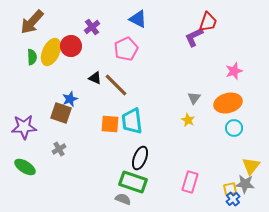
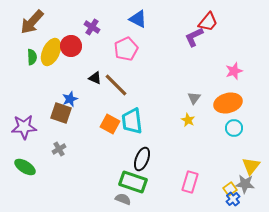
red trapezoid: rotated 20 degrees clockwise
purple cross: rotated 21 degrees counterclockwise
orange square: rotated 24 degrees clockwise
black ellipse: moved 2 px right, 1 px down
yellow square: rotated 24 degrees counterclockwise
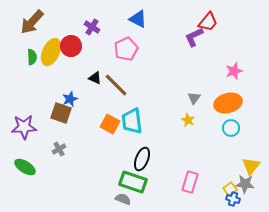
cyan circle: moved 3 px left
blue cross: rotated 32 degrees counterclockwise
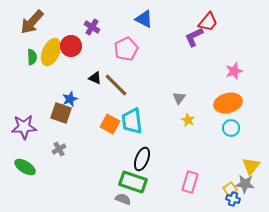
blue triangle: moved 6 px right
gray triangle: moved 15 px left
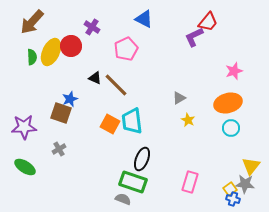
gray triangle: rotated 24 degrees clockwise
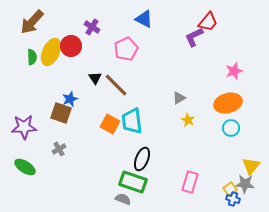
black triangle: rotated 32 degrees clockwise
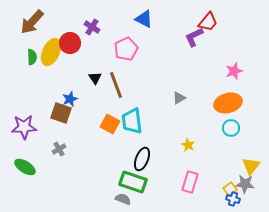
red circle: moved 1 px left, 3 px up
brown line: rotated 24 degrees clockwise
yellow star: moved 25 px down
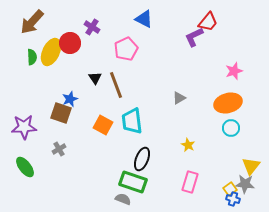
orange square: moved 7 px left, 1 px down
green ellipse: rotated 20 degrees clockwise
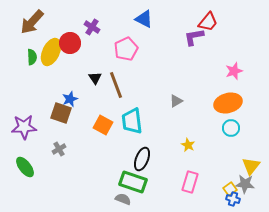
purple L-shape: rotated 15 degrees clockwise
gray triangle: moved 3 px left, 3 px down
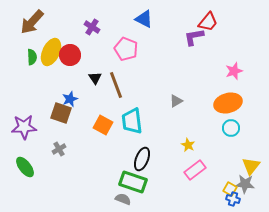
red circle: moved 12 px down
pink pentagon: rotated 25 degrees counterclockwise
pink rectangle: moved 5 px right, 12 px up; rotated 35 degrees clockwise
yellow square: rotated 24 degrees counterclockwise
